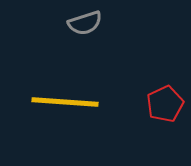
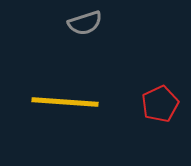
red pentagon: moved 5 px left
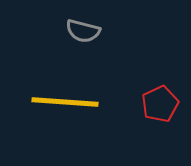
gray semicircle: moved 2 px left, 8 px down; rotated 32 degrees clockwise
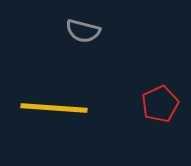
yellow line: moved 11 px left, 6 px down
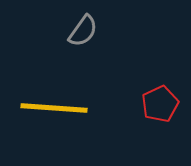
gray semicircle: rotated 68 degrees counterclockwise
